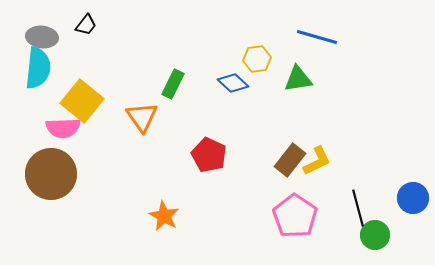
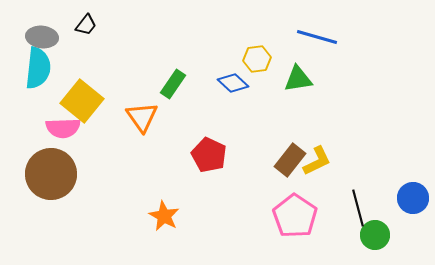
green rectangle: rotated 8 degrees clockwise
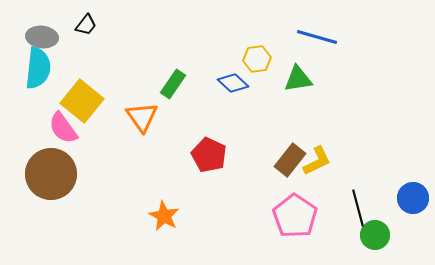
pink semicircle: rotated 56 degrees clockwise
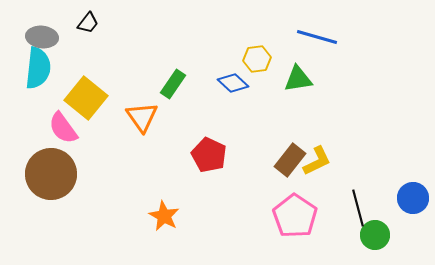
black trapezoid: moved 2 px right, 2 px up
yellow square: moved 4 px right, 3 px up
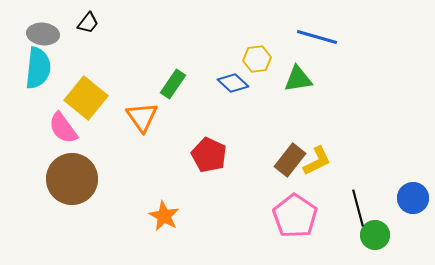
gray ellipse: moved 1 px right, 3 px up
brown circle: moved 21 px right, 5 px down
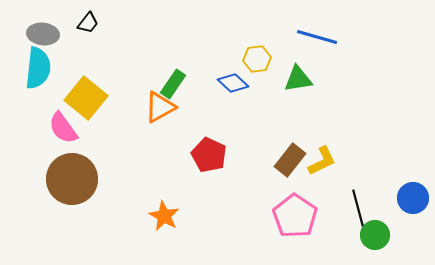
orange triangle: moved 18 px right, 10 px up; rotated 36 degrees clockwise
yellow L-shape: moved 5 px right
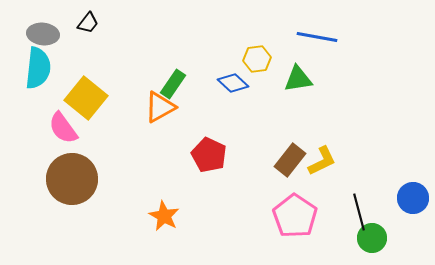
blue line: rotated 6 degrees counterclockwise
black line: moved 1 px right, 4 px down
green circle: moved 3 px left, 3 px down
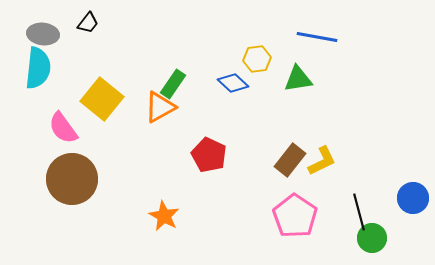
yellow square: moved 16 px right, 1 px down
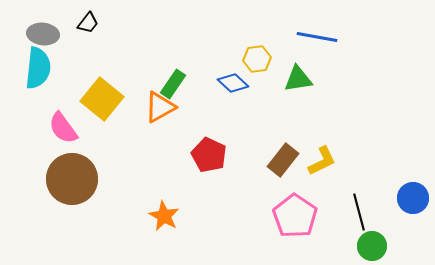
brown rectangle: moved 7 px left
green circle: moved 8 px down
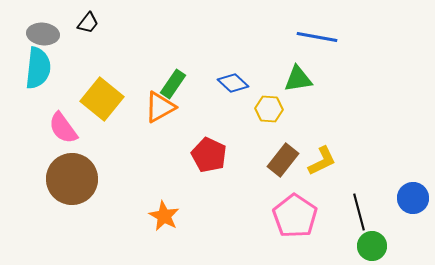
yellow hexagon: moved 12 px right, 50 px down; rotated 12 degrees clockwise
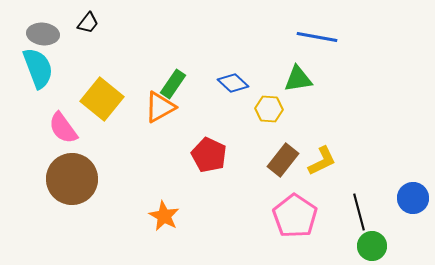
cyan semicircle: rotated 27 degrees counterclockwise
